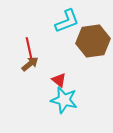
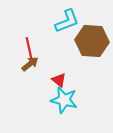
brown hexagon: moved 1 px left; rotated 12 degrees clockwise
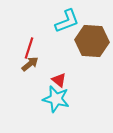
red line: rotated 30 degrees clockwise
cyan star: moved 8 px left, 1 px up
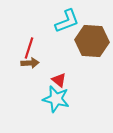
brown arrow: moved 1 px up; rotated 36 degrees clockwise
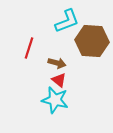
brown arrow: moved 27 px right; rotated 18 degrees clockwise
cyan star: moved 1 px left, 1 px down
